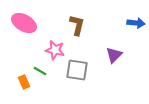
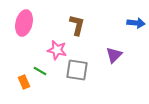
pink ellipse: rotated 75 degrees clockwise
pink star: moved 2 px right
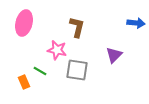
brown L-shape: moved 2 px down
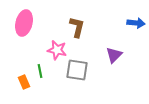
green line: rotated 48 degrees clockwise
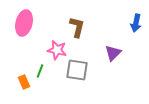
blue arrow: rotated 96 degrees clockwise
purple triangle: moved 1 px left, 2 px up
green line: rotated 32 degrees clockwise
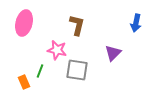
brown L-shape: moved 2 px up
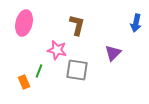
green line: moved 1 px left
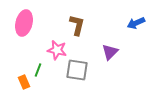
blue arrow: rotated 54 degrees clockwise
purple triangle: moved 3 px left, 1 px up
green line: moved 1 px left, 1 px up
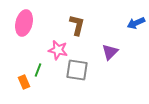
pink star: moved 1 px right
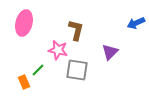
brown L-shape: moved 1 px left, 5 px down
green line: rotated 24 degrees clockwise
